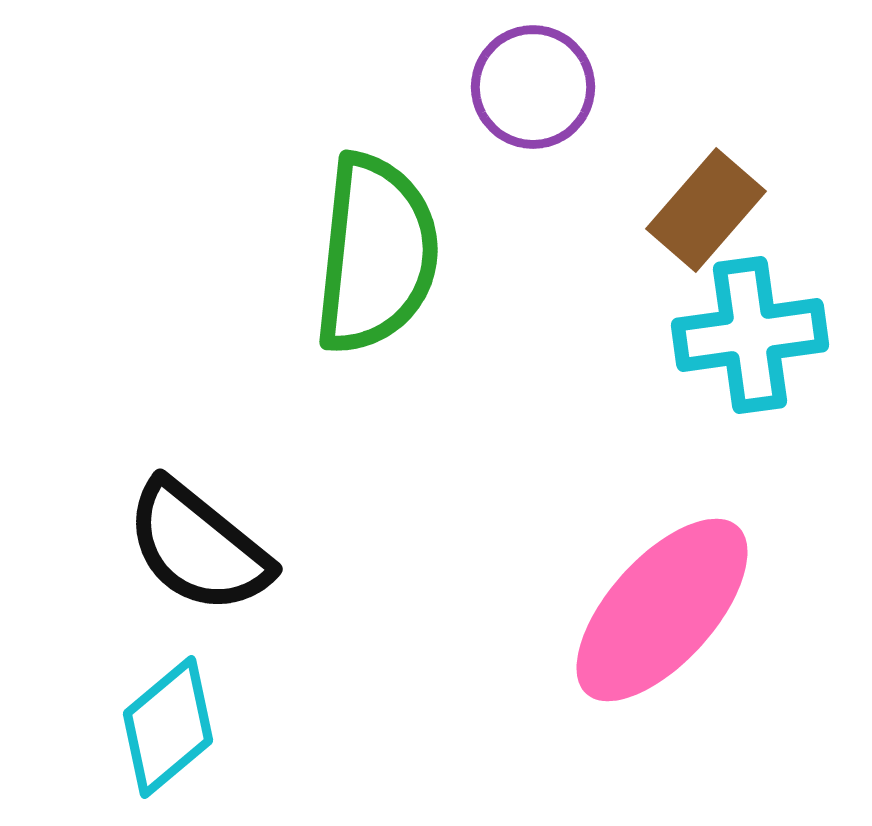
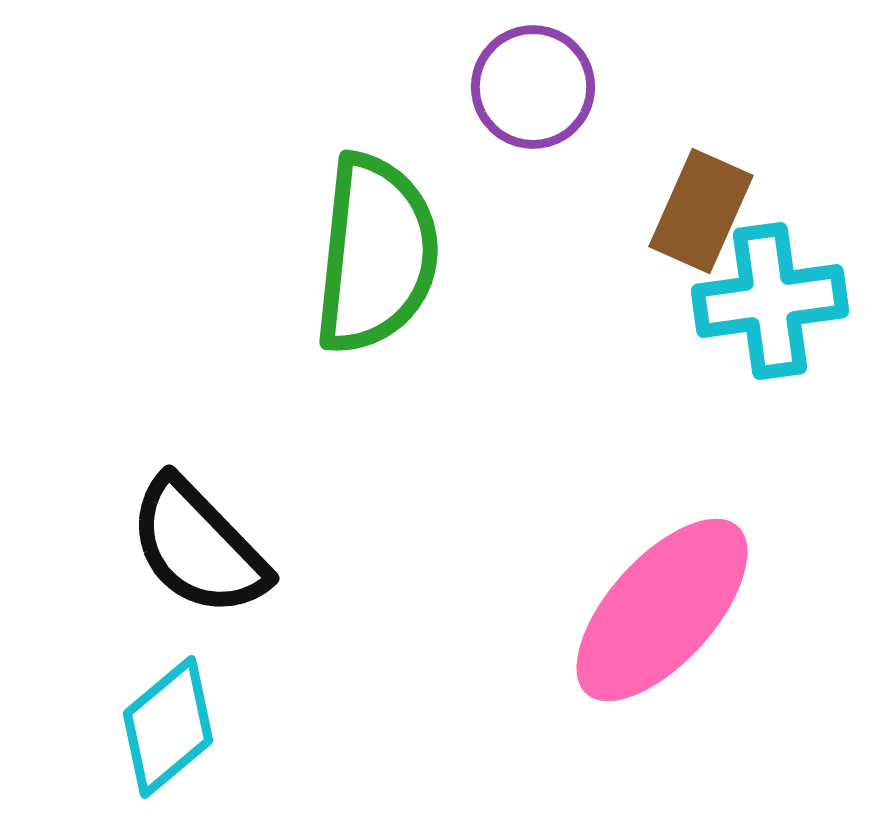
brown rectangle: moved 5 px left, 1 px down; rotated 17 degrees counterclockwise
cyan cross: moved 20 px right, 34 px up
black semicircle: rotated 7 degrees clockwise
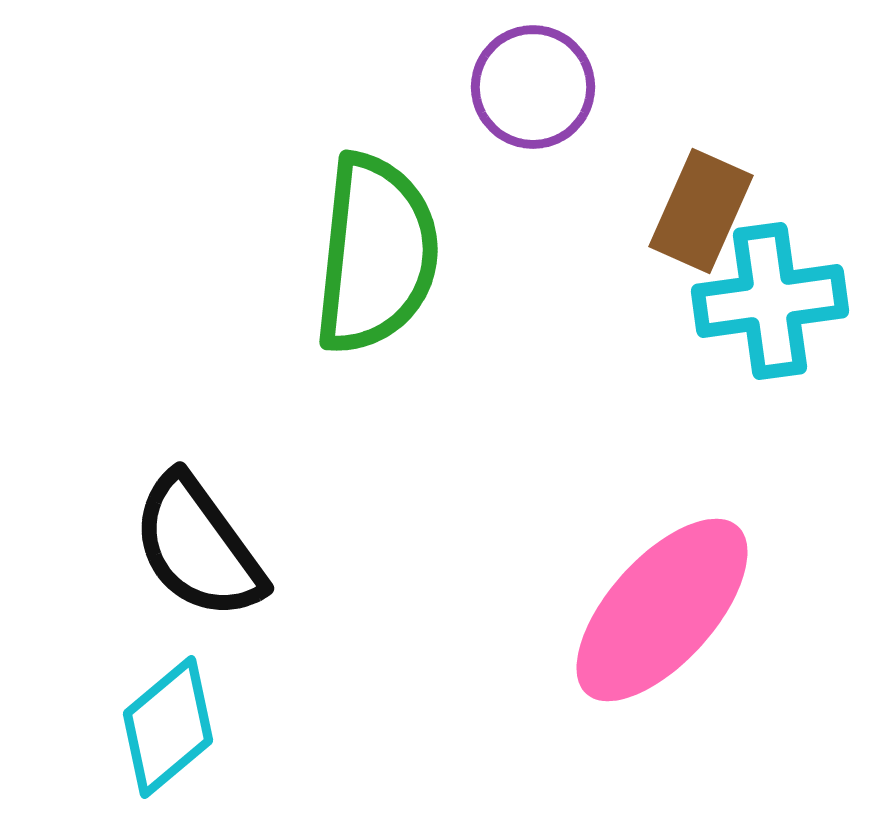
black semicircle: rotated 8 degrees clockwise
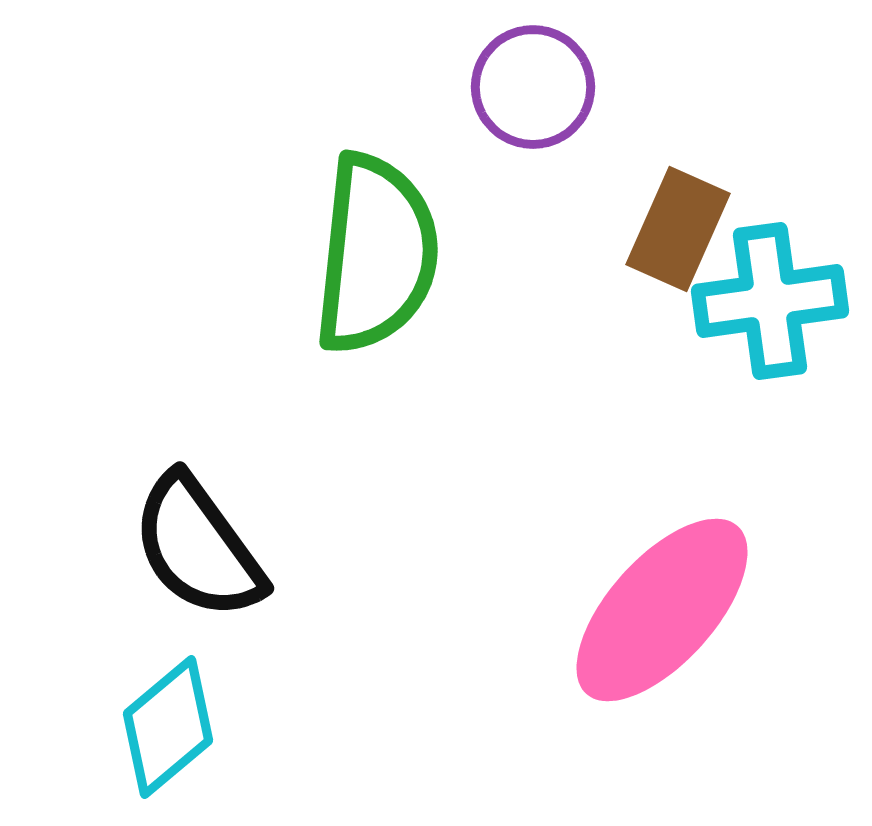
brown rectangle: moved 23 px left, 18 px down
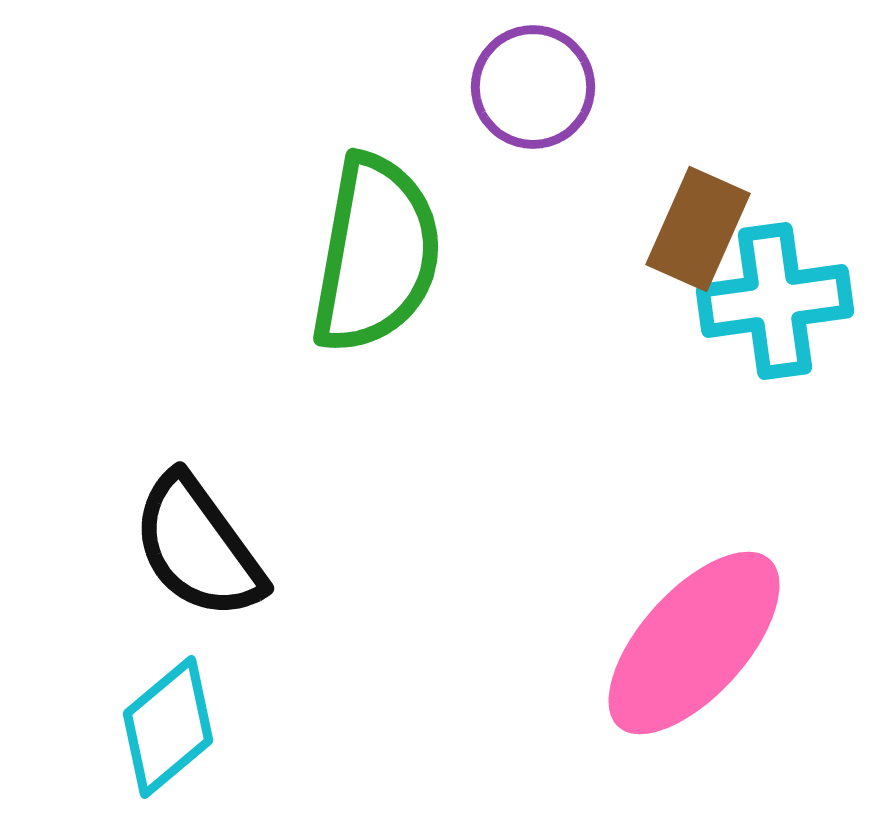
brown rectangle: moved 20 px right
green semicircle: rotated 4 degrees clockwise
cyan cross: moved 5 px right
pink ellipse: moved 32 px right, 33 px down
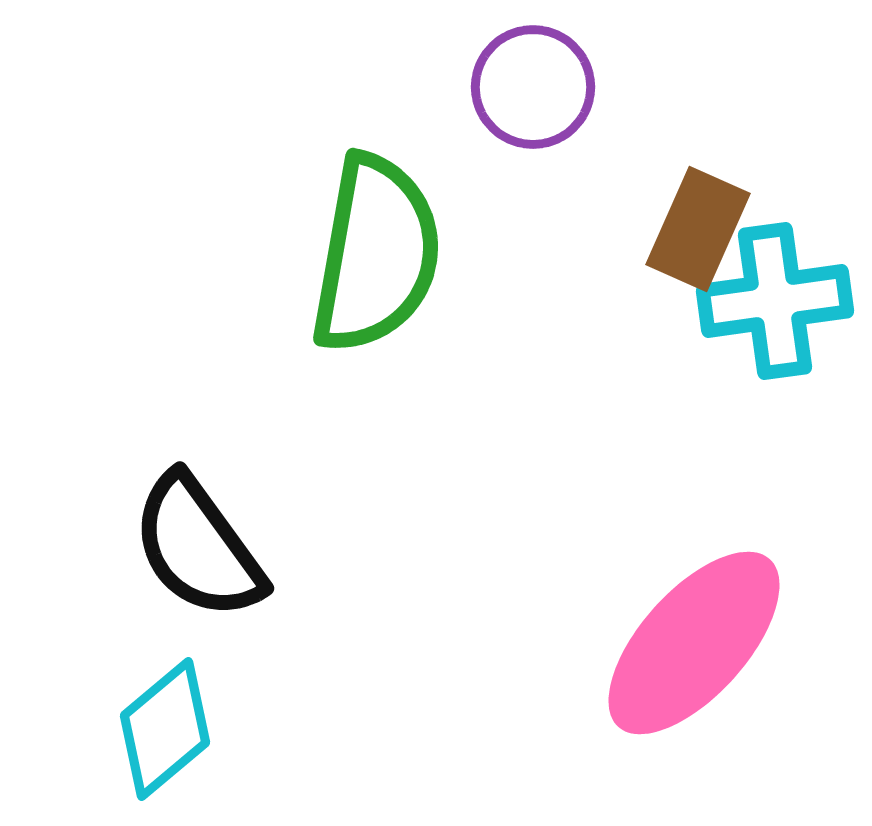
cyan diamond: moved 3 px left, 2 px down
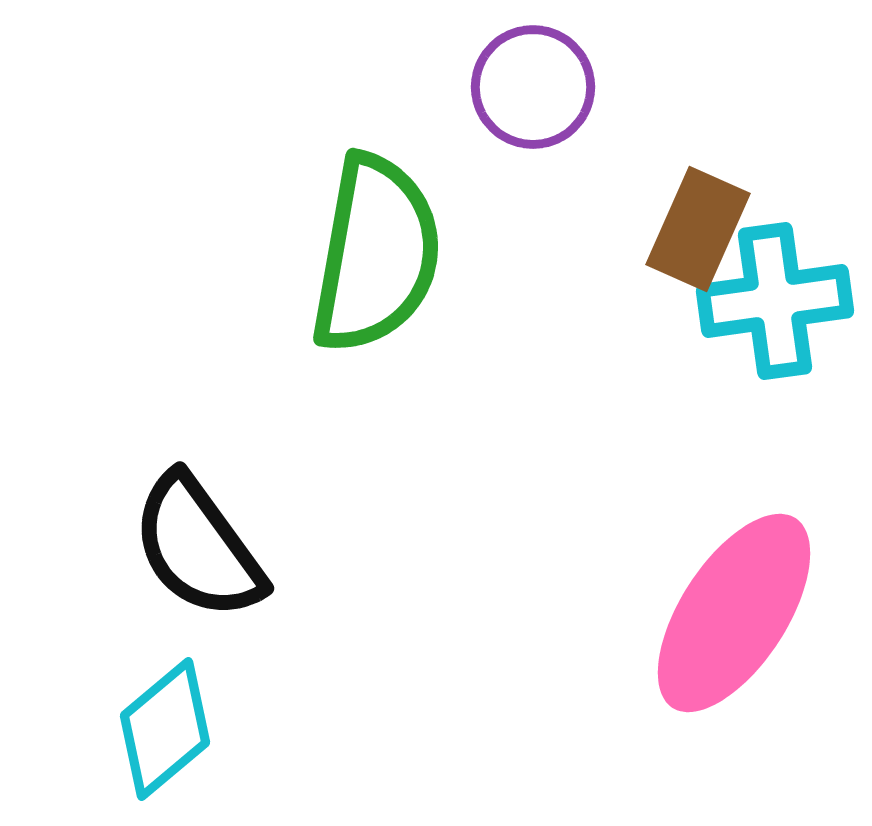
pink ellipse: moved 40 px right, 30 px up; rotated 9 degrees counterclockwise
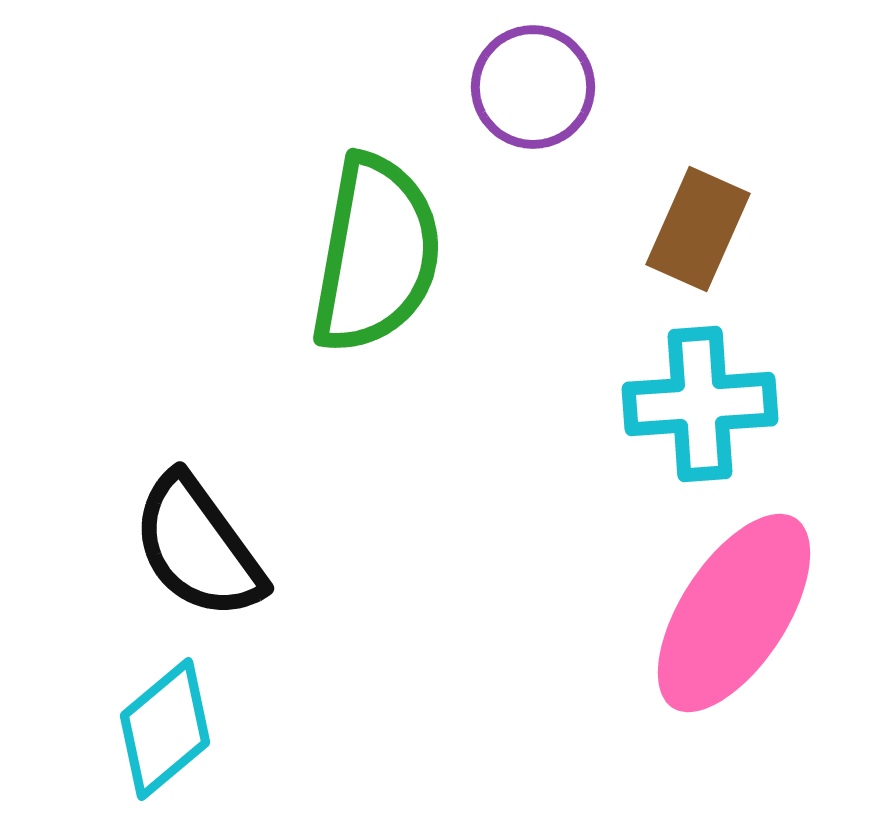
cyan cross: moved 75 px left, 103 px down; rotated 4 degrees clockwise
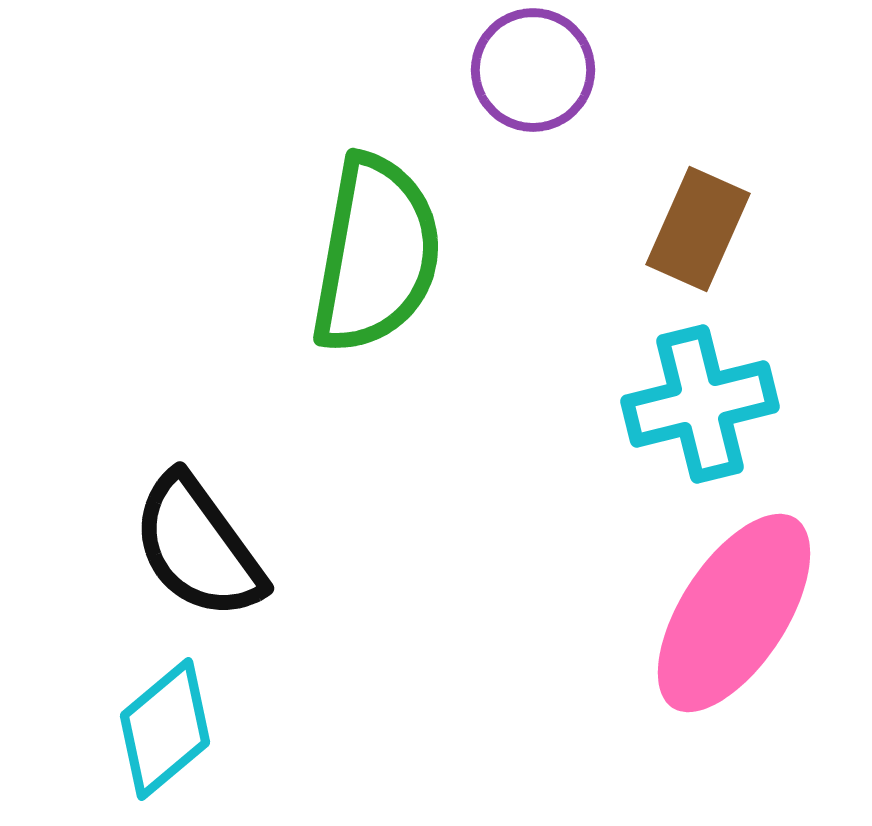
purple circle: moved 17 px up
cyan cross: rotated 10 degrees counterclockwise
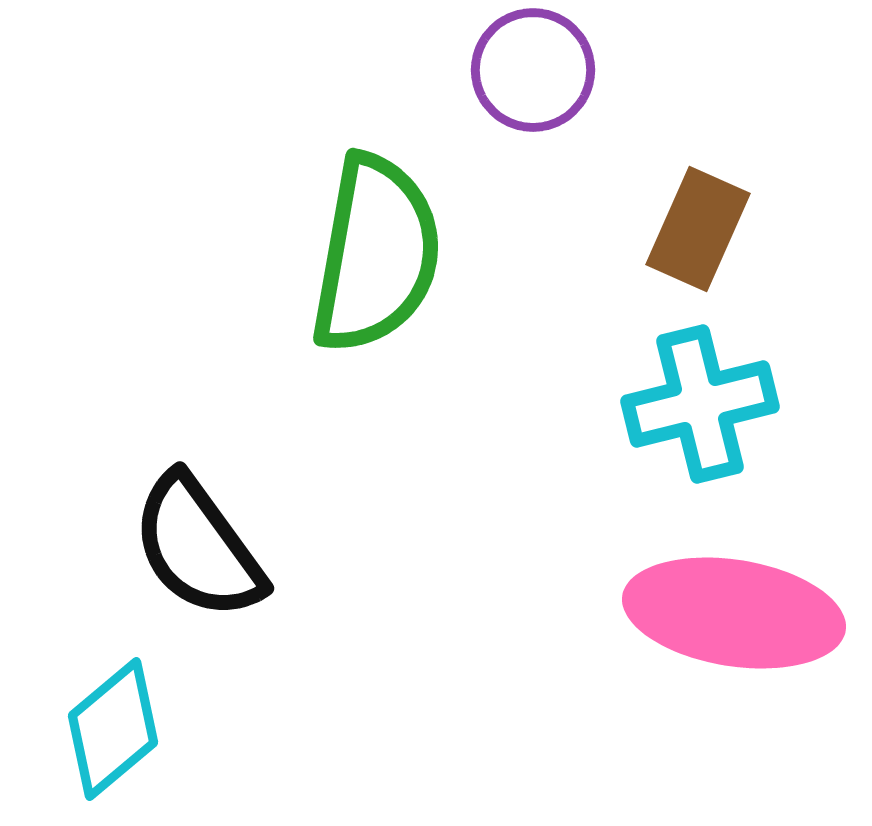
pink ellipse: rotated 66 degrees clockwise
cyan diamond: moved 52 px left
